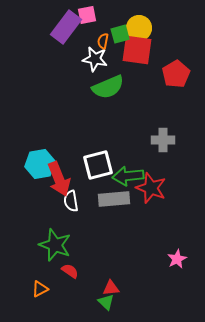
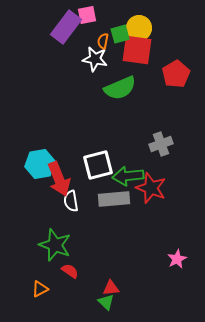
green semicircle: moved 12 px right, 1 px down
gray cross: moved 2 px left, 4 px down; rotated 20 degrees counterclockwise
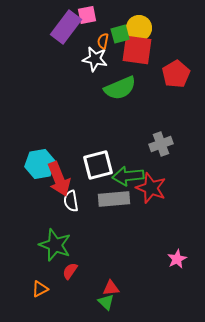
red semicircle: rotated 90 degrees counterclockwise
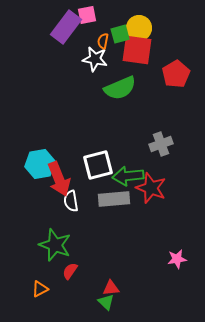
pink star: rotated 18 degrees clockwise
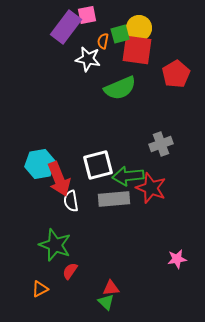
white star: moved 7 px left
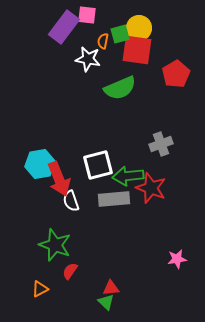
pink square: rotated 18 degrees clockwise
purple rectangle: moved 2 px left
white semicircle: rotated 10 degrees counterclockwise
